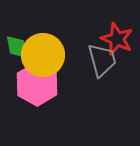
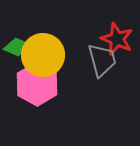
green diamond: rotated 56 degrees counterclockwise
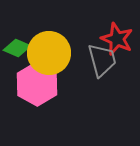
green diamond: moved 1 px down
yellow circle: moved 6 px right, 2 px up
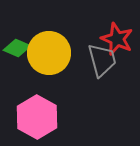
pink hexagon: moved 33 px down
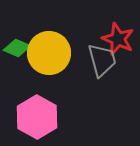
red star: moved 1 px right
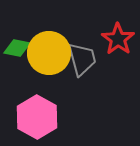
red star: rotated 12 degrees clockwise
green diamond: rotated 12 degrees counterclockwise
gray trapezoid: moved 20 px left, 1 px up
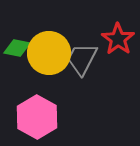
gray trapezoid: rotated 138 degrees counterclockwise
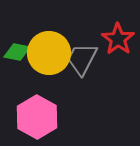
green diamond: moved 4 px down
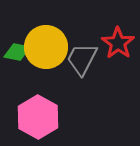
red star: moved 4 px down
yellow circle: moved 3 px left, 6 px up
pink hexagon: moved 1 px right
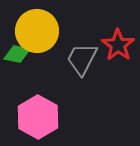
red star: moved 2 px down
yellow circle: moved 9 px left, 16 px up
green diamond: moved 2 px down
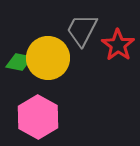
yellow circle: moved 11 px right, 27 px down
green diamond: moved 2 px right, 8 px down
gray trapezoid: moved 29 px up
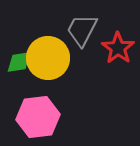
red star: moved 3 px down
green diamond: rotated 20 degrees counterclockwise
pink hexagon: rotated 24 degrees clockwise
